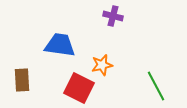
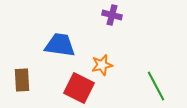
purple cross: moved 1 px left, 1 px up
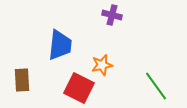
blue trapezoid: rotated 88 degrees clockwise
green line: rotated 8 degrees counterclockwise
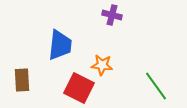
orange star: rotated 20 degrees clockwise
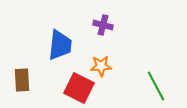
purple cross: moved 9 px left, 10 px down
orange star: moved 1 px left, 1 px down; rotated 10 degrees counterclockwise
green line: rotated 8 degrees clockwise
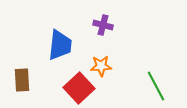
red square: rotated 20 degrees clockwise
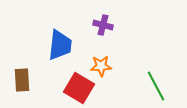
red square: rotated 16 degrees counterclockwise
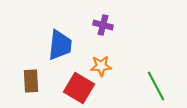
brown rectangle: moved 9 px right, 1 px down
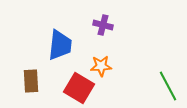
green line: moved 12 px right
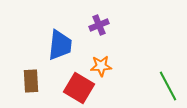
purple cross: moved 4 px left; rotated 36 degrees counterclockwise
